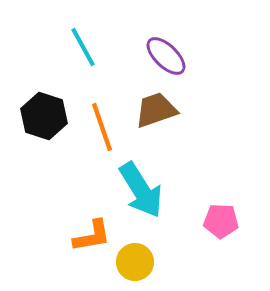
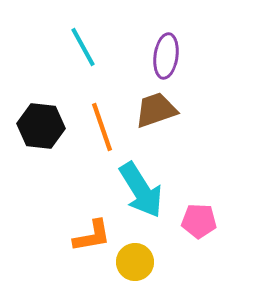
purple ellipse: rotated 54 degrees clockwise
black hexagon: moved 3 px left, 10 px down; rotated 12 degrees counterclockwise
pink pentagon: moved 22 px left
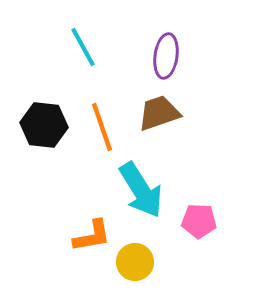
brown trapezoid: moved 3 px right, 3 px down
black hexagon: moved 3 px right, 1 px up
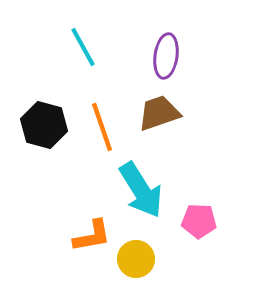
black hexagon: rotated 9 degrees clockwise
yellow circle: moved 1 px right, 3 px up
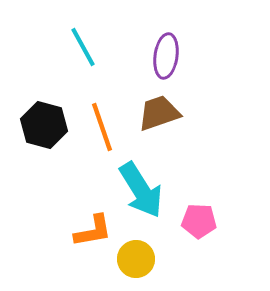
orange L-shape: moved 1 px right, 5 px up
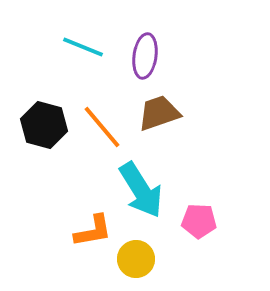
cyan line: rotated 39 degrees counterclockwise
purple ellipse: moved 21 px left
orange line: rotated 21 degrees counterclockwise
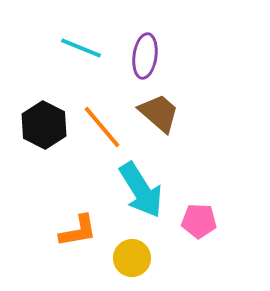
cyan line: moved 2 px left, 1 px down
brown trapezoid: rotated 60 degrees clockwise
black hexagon: rotated 12 degrees clockwise
orange L-shape: moved 15 px left
yellow circle: moved 4 px left, 1 px up
